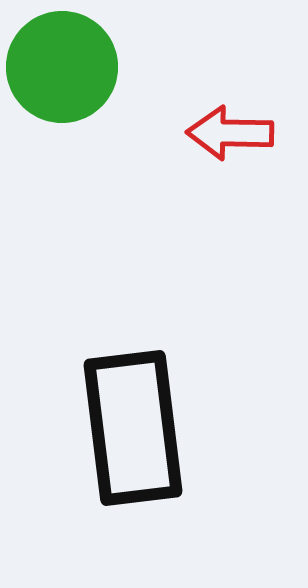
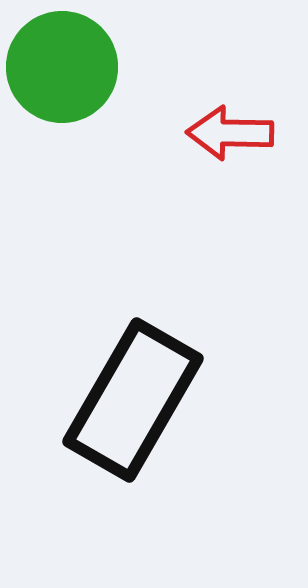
black rectangle: moved 28 px up; rotated 37 degrees clockwise
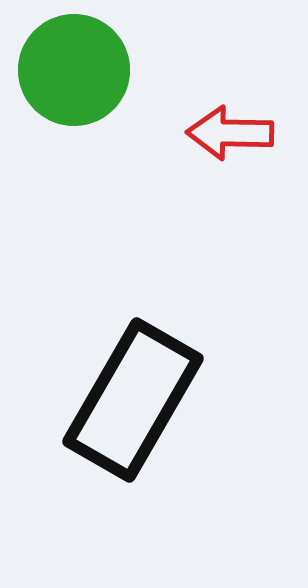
green circle: moved 12 px right, 3 px down
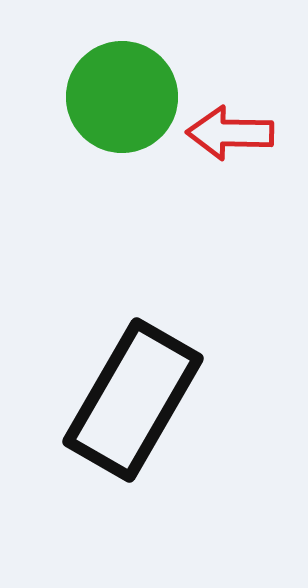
green circle: moved 48 px right, 27 px down
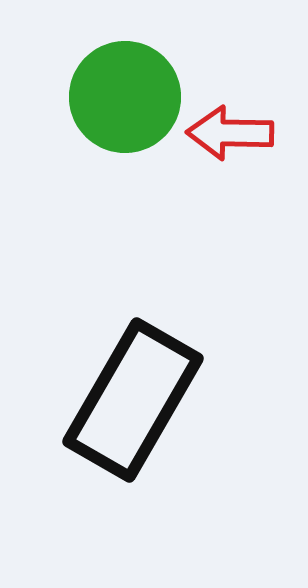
green circle: moved 3 px right
